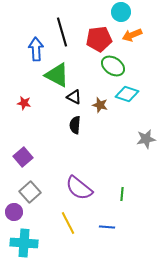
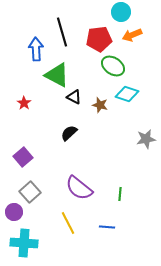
red star: rotated 24 degrees clockwise
black semicircle: moved 6 px left, 8 px down; rotated 42 degrees clockwise
green line: moved 2 px left
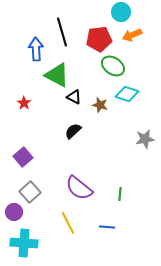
black semicircle: moved 4 px right, 2 px up
gray star: moved 1 px left
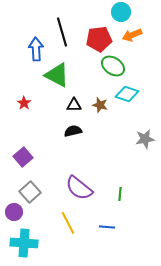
black triangle: moved 8 px down; rotated 28 degrees counterclockwise
black semicircle: rotated 30 degrees clockwise
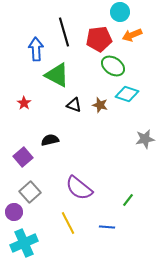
cyan circle: moved 1 px left
black line: moved 2 px right
black triangle: rotated 21 degrees clockwise
black semicircle: moved 23 px left, 9 px down
green line: moved 8 px right, 6 px down; rotated 32 degrees clockwise
cyan cross: rotated 28 degrees counterclockwise
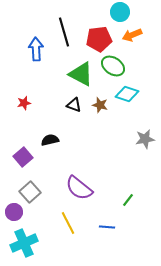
green triangle: moved 24 px right, 1 px up
red star: rotated 24 degrees clockwise
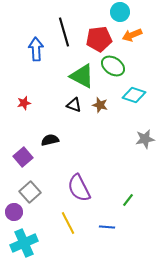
green triangle: moved 1 px right, 2 px down
cyan diamond: moved 7 px right, 1 px down
purple semicircle: rotated 24 degrees clockwise
